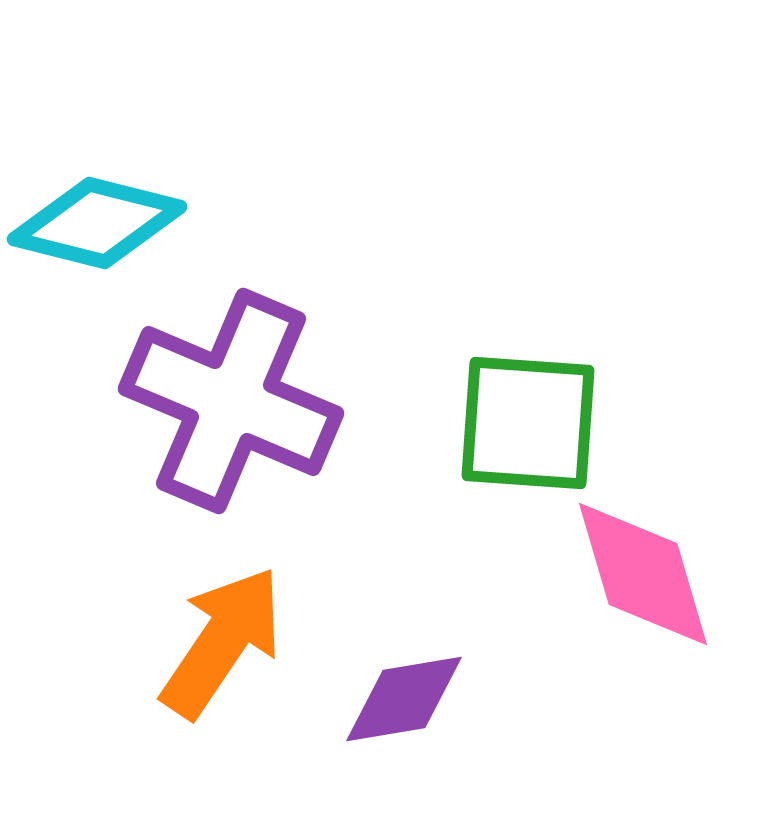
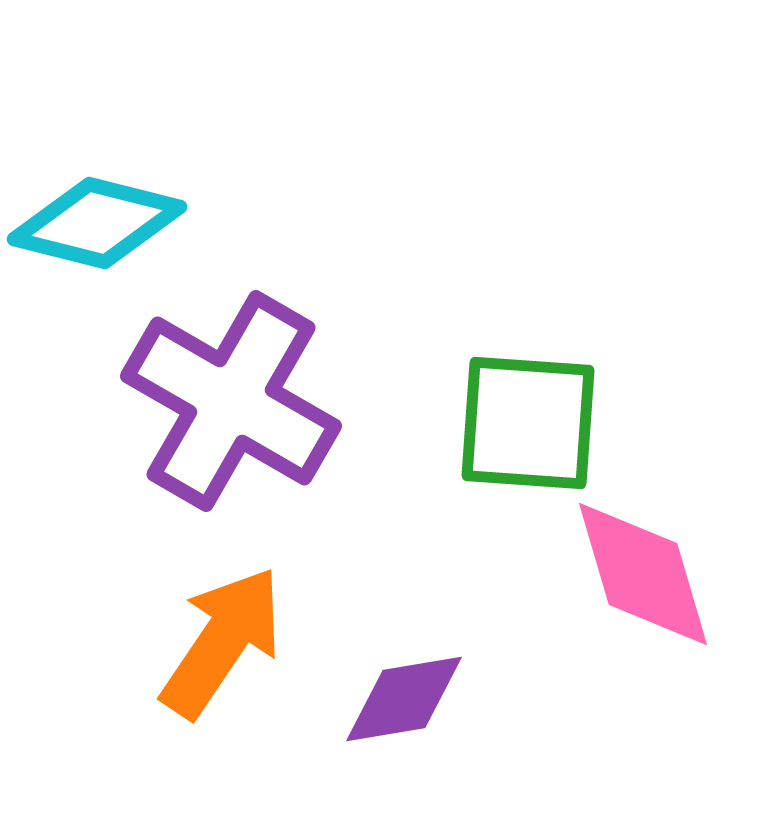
purple cross: rotated 7 degrees clockwise
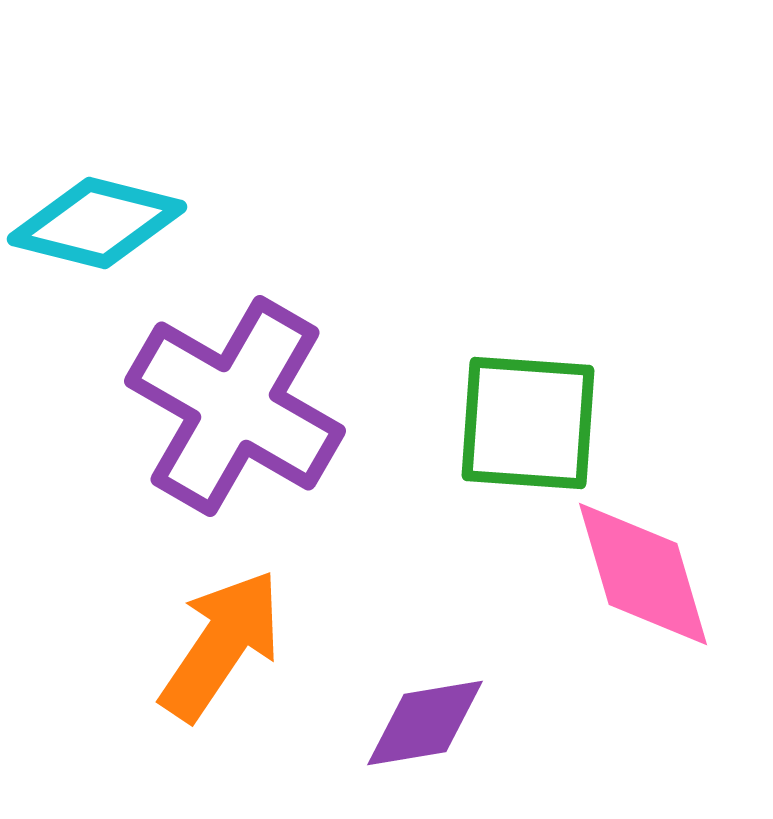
purple cross: moved 4 px right, 5 px down
orange arrow: moved 1 px left, 3 px down
purple diamond: moved 21 px right, 24 px down
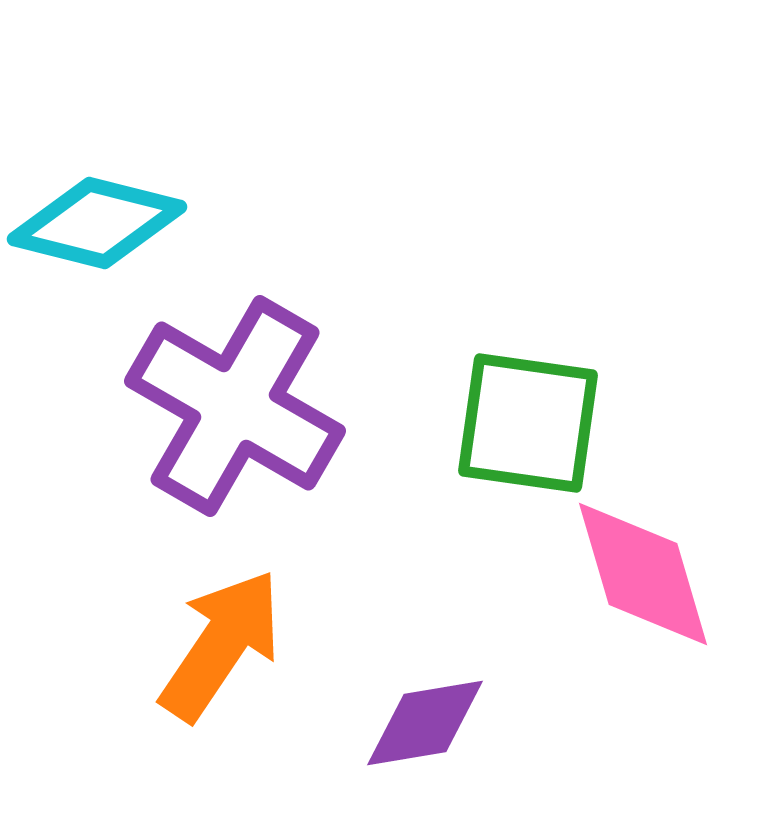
green square: rotated 4 degrees clockwise
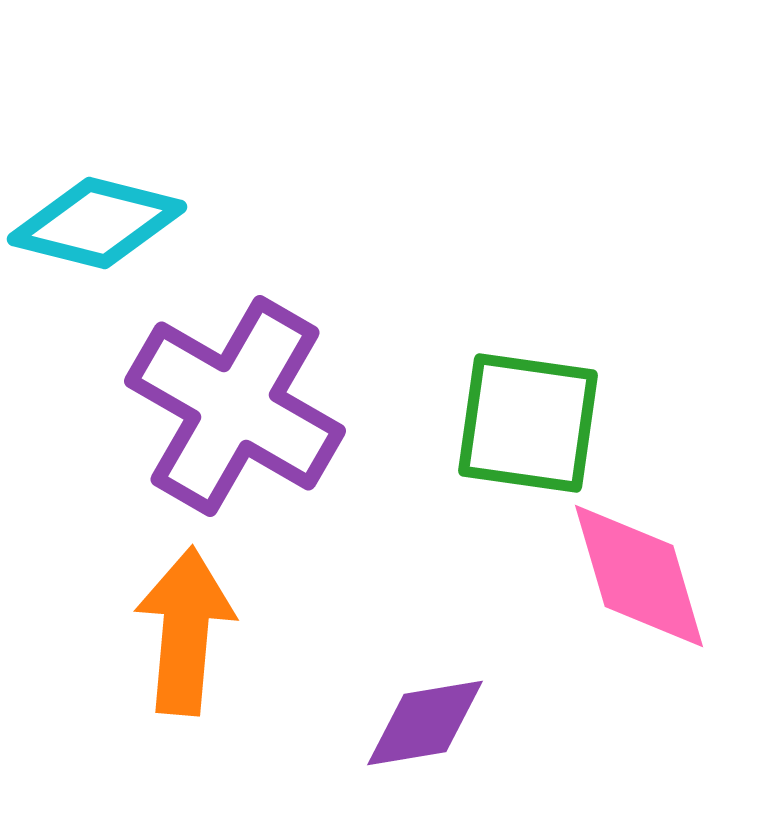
pink diamond: moved 4 px left, 2 px down
orange arrow: moved 36 px left, 14 px up; rotated 29 degrees counterclockwise
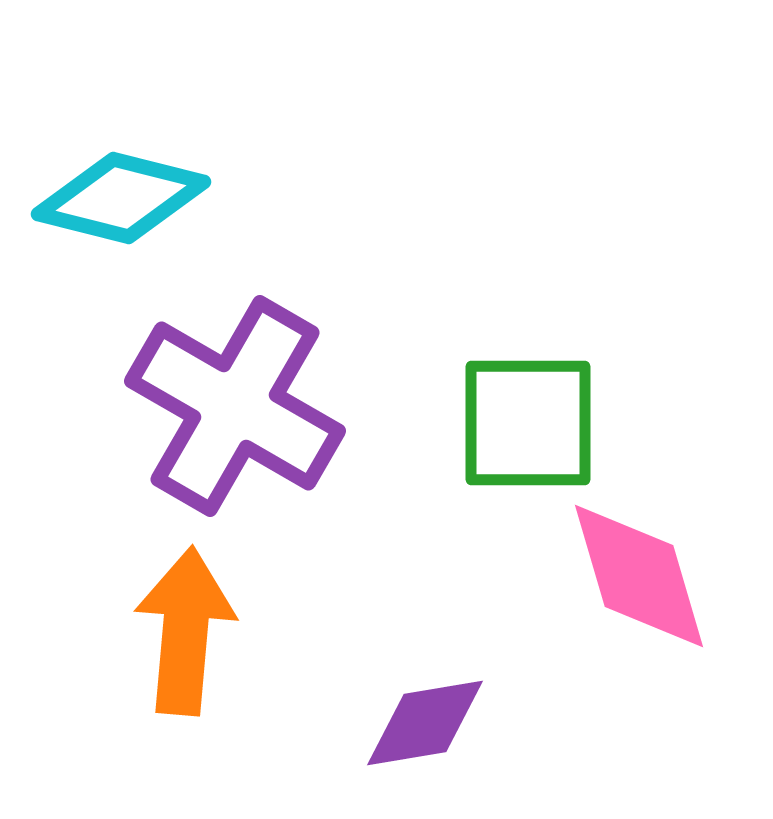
cyan diamond: moved 24 px right, 25 px up
green square: rotated 8 degrees counterclockwise
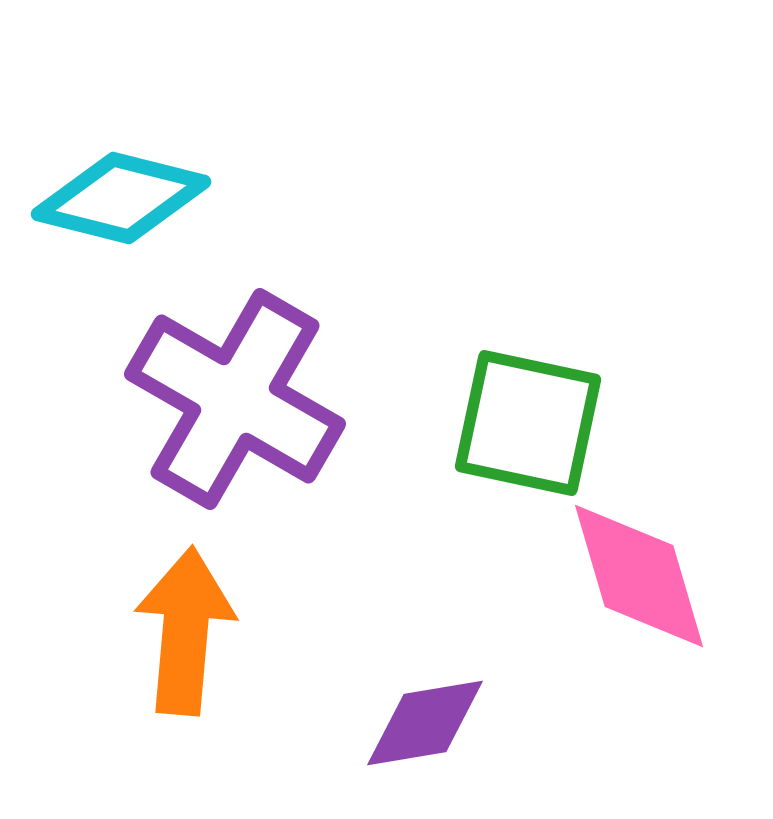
purple cross: moved 7 px up
green square: rotated 12 degrees clockwise
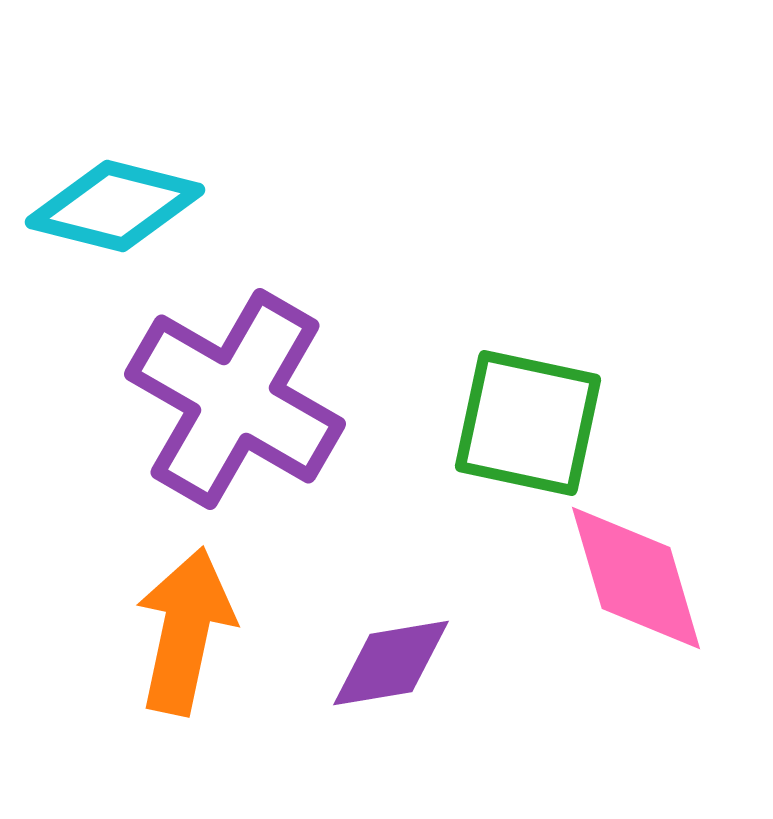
cyan diamond: moved 6 px left, 8 px down
pink diamond: moved 3 px left, 2 px down
orange arrow: rotated 7 degrees clockwise
purple diamond: moved 34 px left, 60 px up
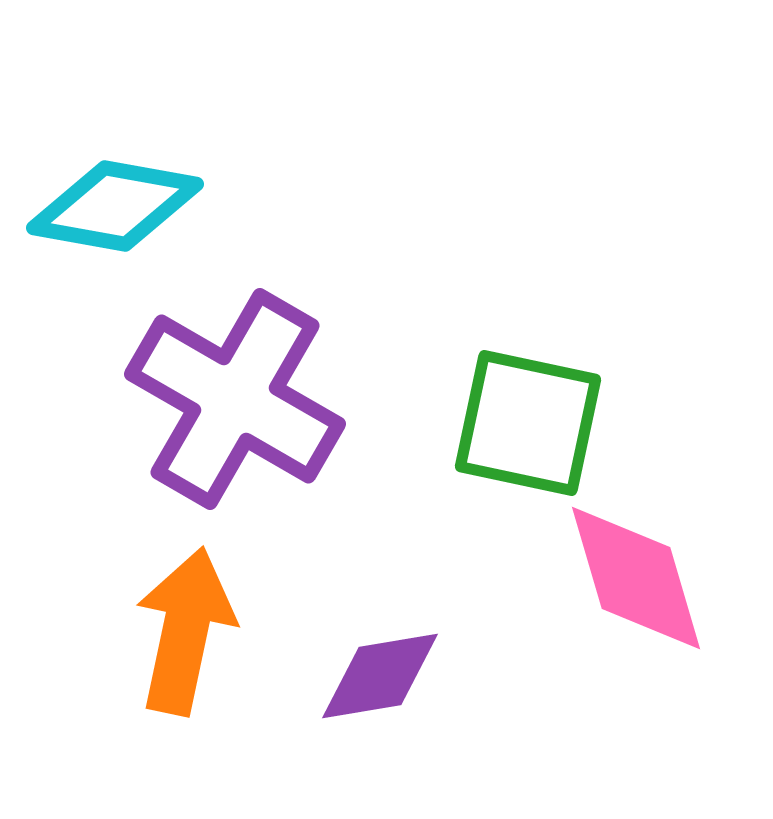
cyan diamond: rotated 4 degrees counterclockwise
purple diamond: moved 11 px left, 13 px down
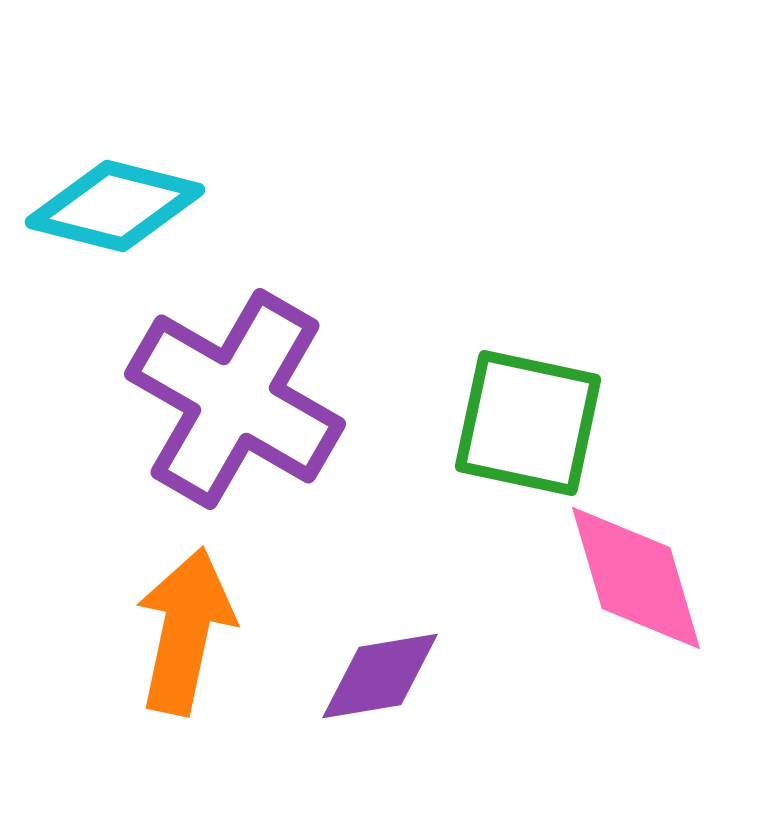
cyan diamond: rotated 4 degrees clockwise
